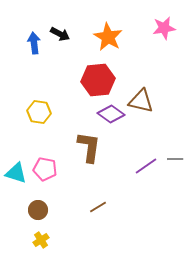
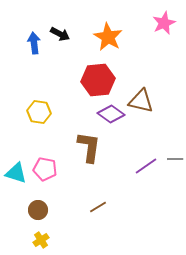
pink star: moved 5 px up; rotated 15 degrees counterclockwise
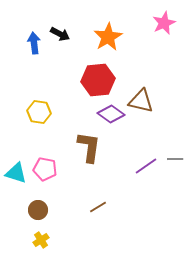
orange star: rotated 12 degrees clockwise
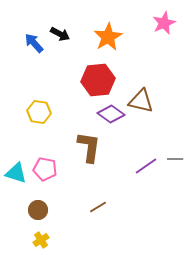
blue arrow: rotated 35 degrees counterclockwise
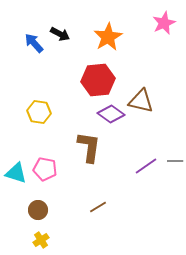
gray line: moved 2 px down
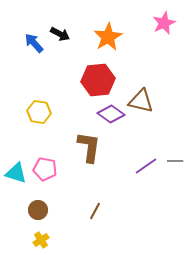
brown line: moved 3 px left, 4 px down; rotated 30 degrees counterclockwise
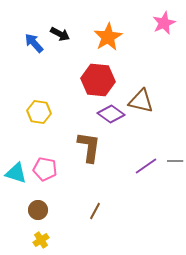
red hexagon: rotated 12 degrees clockwise
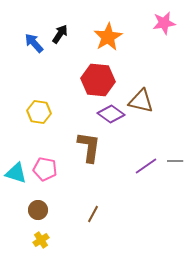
pink star: rotated 15 degrees clockwise
black arrow: rotated 84 degrees counterclockwise
brown line: moved 2 px left, 3 px down
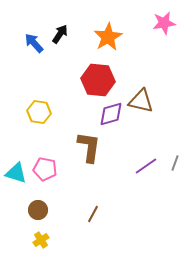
purple diamond: rotated 52 degrees counterclockwise
gray line: moved 2 px down; rotated 70 degrees counterclockwise
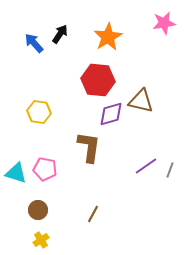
gray line: moved 5 px left, 7 px down
